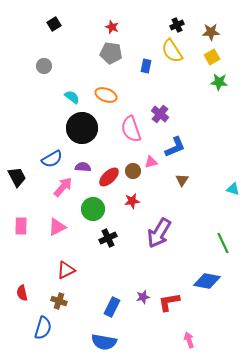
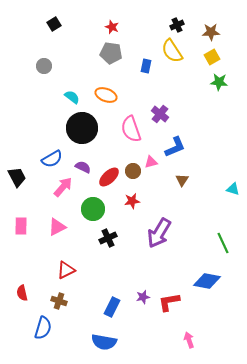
purple semicircle at (83, 167): rotated 21 degrees clockwise
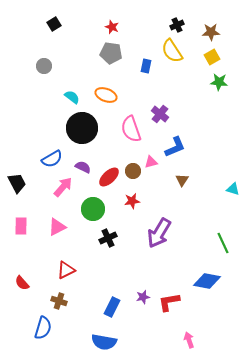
black trapezoid at (17, 177): moved 6 px down
red semicircle at (22, 293): moved 10 px up; rotated 28 degrees counterclockwise
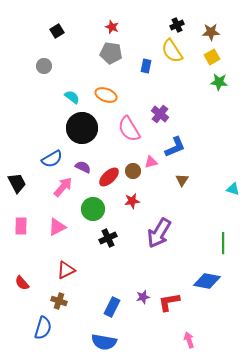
black square at (54, 24): moved 3 px right, 7 px down
pink semicircle at (131, 129): moved 2 px left; rotated 12 degrees counterclockwise
green line at (223, 243): rotated 25 degrees clockwise
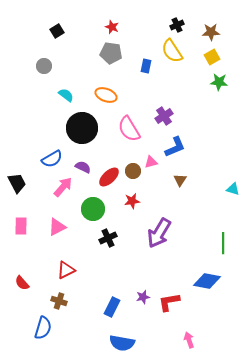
cyan semicircle at (72, 97): moved 6 px left, 2 px up
purple cross at (160, 114): moved 4 px right, 2 px down; rotated 18 degrees clockwise
brown triangle at (182, 180): moved 2 px left
blue semicircle at (104, 342): moved 18 px right, 1 px down
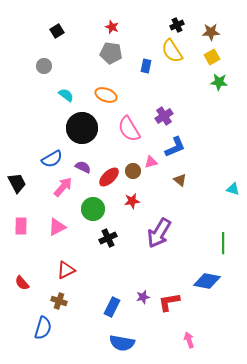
brown triangle at (180, 180): rotated 24 degrees counterclockwise
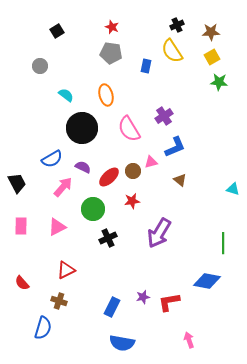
gray circle at (44, 66): moved 4 px left
orange ellipse at (106, 95): rotated 55 degrees clockwise
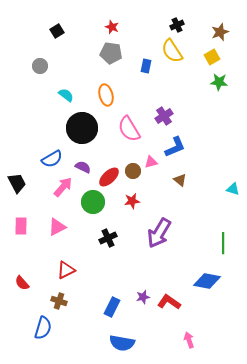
brown star at (211, 32): moved 9 px right; rotated 18 degrees counterclockwise
green circle at (93, 209): moved 7 px up
red L-shape at (169, 302): rotated 45 degrees clockwise
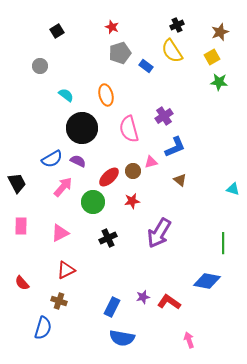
gray pentagon at (111, 53): moved 9 px right; rotated 25 degrees counterclockwise
blue rectangle at (146, 66): rotated 64 degrees counterclockwise
pink semicircle at (129, 129): rotated 16 degrees clockwise
purple semicircle at (83, 167): moved 5 px left, 6 px up
pink triangle at (57, 227): moved 3 px right, 6 px down
blue semicircle at (122, 343): moved 5 px up
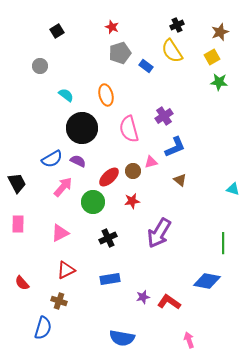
pink rectangle at (21, 226): moved 3 px left, 2 px up
blue rectangle at (112, 307): moved 2 px left, 28 px up; rotated 54 degrees clockwise
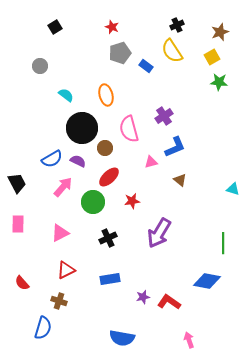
black square at (57, 31): moved 2 px left, 4 px up
brown circle at (133, 171): moved 28 px left, 23 px up
